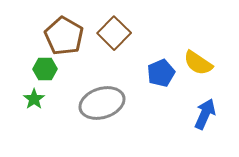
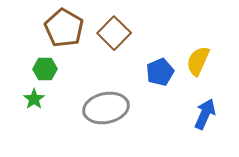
brown pentagon: moved 8 px up
yellow semicircle: moved 2 px up; rotated 80 degrees clockwise
blue pentagon: moved 1 px left, 1 px up
gray ellipse: moved 4 px right, 5 px down; rotated 6 degrees clockwise
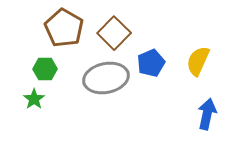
blue pentagon: moved 9 px left, 9 px up
gray ellipse: moved 30 px up
blue arrow: moved 2 px right; rotated 12 degrees counterclockwise
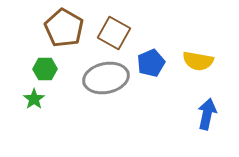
brown square: rotated 16 degrees counterclockwise
yellow semicircle: rotated 104 degrees counterclockwise
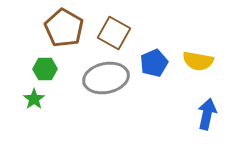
blue pentagon: moved 3 px right
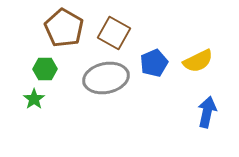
yellow semicircle: rotated 36 degrees counterclockwise
blue arrow: moved 2 px up
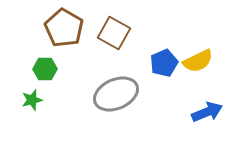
blue pentagon: moved 10 px right
gray ellipse: moved 10 px right, 16 px down; rotated 12 degrees counterclockwise
green star: moved 2 px left, 1 px down; rotated 20 degrees clockwise
blue arrow: rotated 56 degrees clockwise
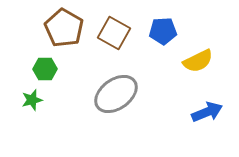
blue pentagon: moved 1 px left, 32 px up; rotated 20 degrees clockwise
gray ellipse: rotated 12 degrees counterclockwise
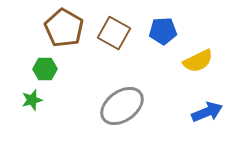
gray ellipse: moved 6 px right, 12 px down
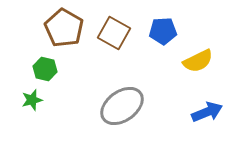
green hexagon: rotated 15 degrees clockwise
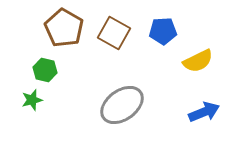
green hexagon: moved 1 px down
gray ellipse: moved 1 px up
blue arrow: moved 3 px left
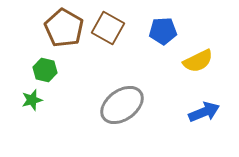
brown square: moved 6 px left, 5 px up
